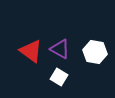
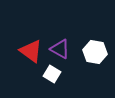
white square: moved 7 px left, 3 px up
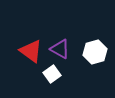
white hexagon: rotated 25 degrees counterclockwise
white square: rotated 24 degrees clockwise
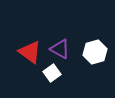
red triangle: moved 1 px left, 1 px down
white square: moved 1 px up
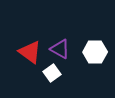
white hexagon: rotated 15 degrees clockwise
